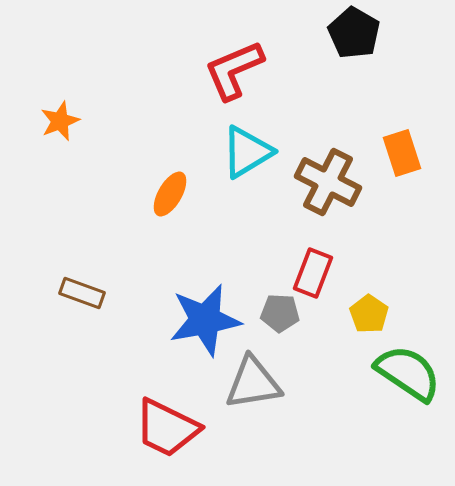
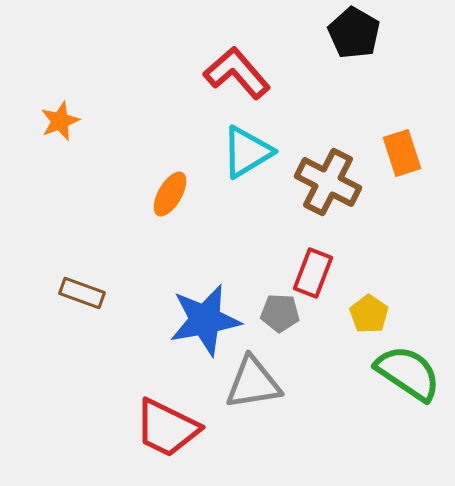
red L-shape: moved 3 px right, 3 px down; rotated 72 degrees clockwise
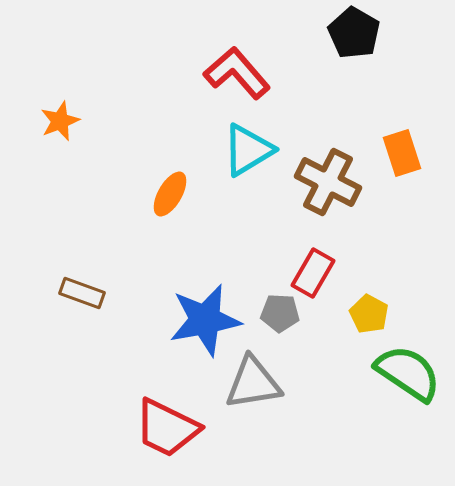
cyan triangle: moved 1 px right, 2 px up
red rectangle: rotated 9 degrees clockwise
yellow pentagon: rotated 6 degrees counterclockwise
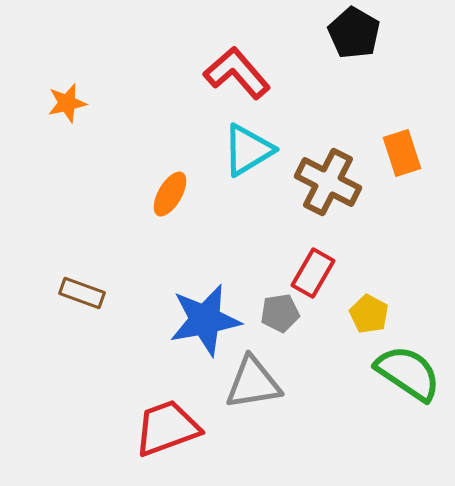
orange star: moved 7 px right, 18 px up; rotated 9 degrees clockwise
gray pentagon: rotated 12 degrees counterclockwise
red trapezoid: rotated 134 degrees clockwise
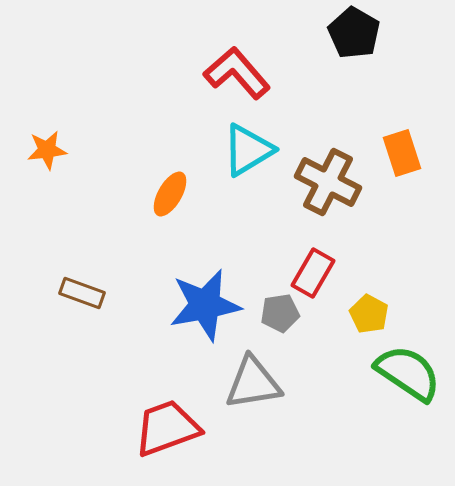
orange star: moved 20 px left, 47 px down; rotated 6 degrees clockwise
blue star: moved 15 px up
